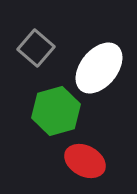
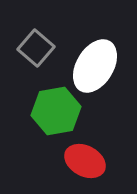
white ellipse: moved 4 px left, 2 px up; rotated 8 degrees counterclockwise
green hexagon: rotated 6 degrees clockwise
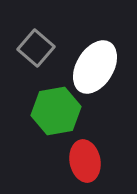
white ellipse: moved 1 px down
red ellipse: rotated 51 degrees clockwise
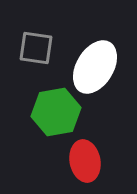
gray square: rotated 33 degrees counterclockwise
green hexagon: moved 1 px down
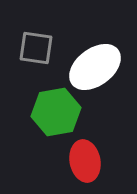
white ellipse: rotated 22 degrees clockwise
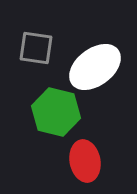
green hexagon: rotated 24 degrees clockwise
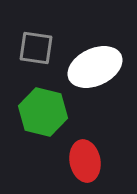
white ellipse: rotated 12 degrees clockwise
green hexagon: moved 13 px left
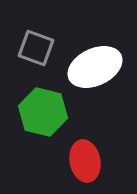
gray square: rotated 12 degrees clockwise
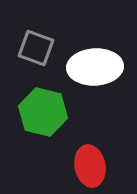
white ellipse: rotated 22 degrees clockwise
red ellipse: moved 5 px right, 5 px down
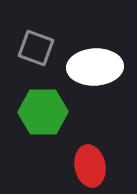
green hexagon: rotated 15 degrees counterclockwise
